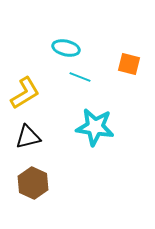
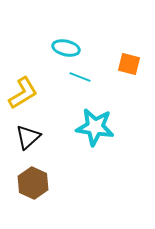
yellow L-shape: moved 2 px left
black triangle: rotated 28 degrees counterclockwise
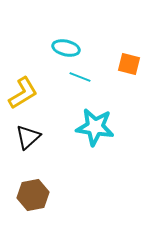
brown hexagon: moved 12 px down; rotated 24 degrees clockwise
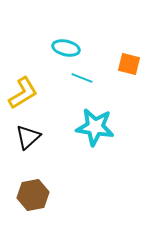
cyan line: moved 2 px right, 1 px down
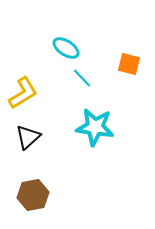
cyan ellipse: rotated 20 degrees clockwise
cyan line: rotated 25 degrees clockwise
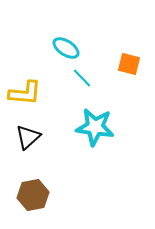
yellow L-shape: moved 2 px right; rotated 36 degrees clockwise
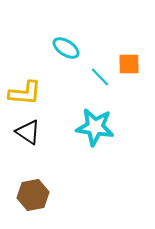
orange square: rotated 15 degrees counterclockwise
cyan line: moved 18 px right, 1 px up
black triangle: moved 5 px up; rotated 44 degrees counterclockwise
